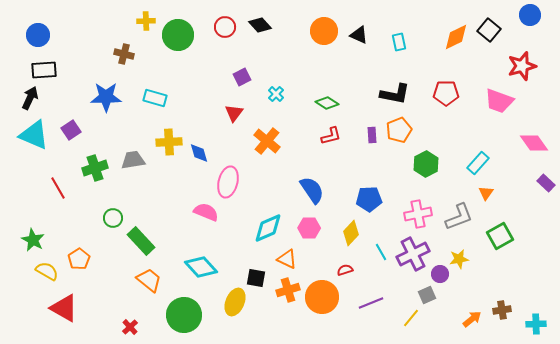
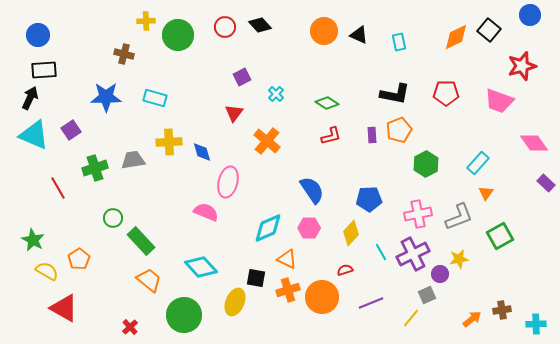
blue diamond at (199, 153): moved 3 px right, 1 px up
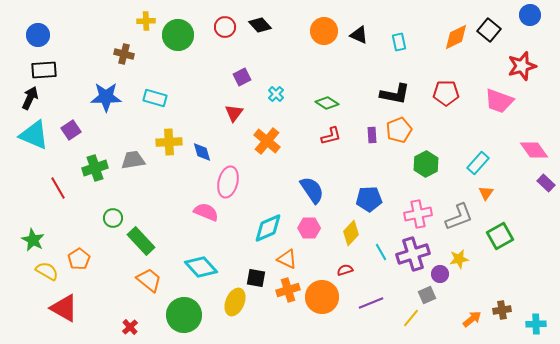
pink diamond at (534, 143): moved 7 px down
purple cross at (413, 254): rotated 8 degrees clockwise
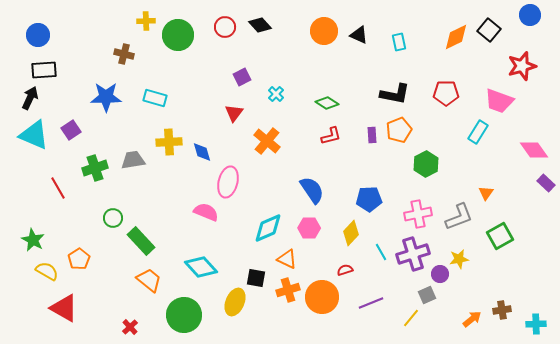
cyan rectangle at (478, 163): moved 31 px up; rotated 10 degrees counterclockwise
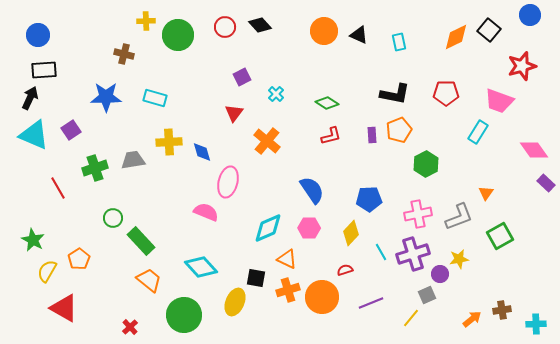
yellow semicircle at (47, 271): rotated 90 degrees counterclockwise
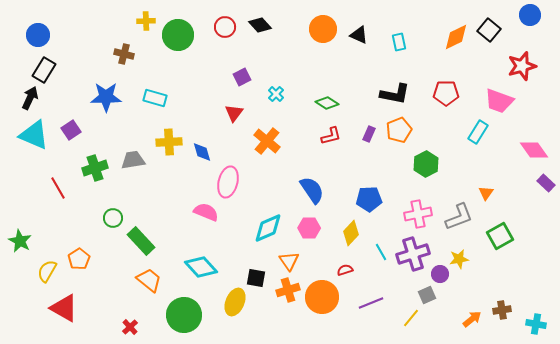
orange circle at (324, 31): moved 1 px left, 2 px up
black rectangle at (44, 70): rotated 55 degrees counterclockwise
purple rectangle at (372, 135): moved 3 px left, 1 px up; rotated 28 degrees clockwise
green star at (33, 240): moved 13 px left, 1 px down
orange triangle at (287, 259): moved 2 px right, 2 px down; rotated 30 degrees clockwise
cyan cross at (536, 324): rotated 12 degrees clockwise
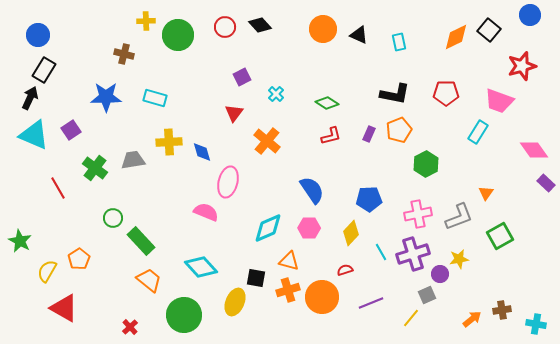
green cross at (95, 168): rotated 35 degrees counterclockwise
orange triangle at (289, 261): rotated 40 degrees counterclockwise
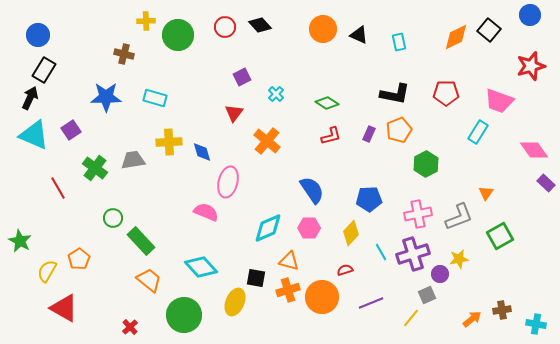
red star at (522, 66): moved 9 px right
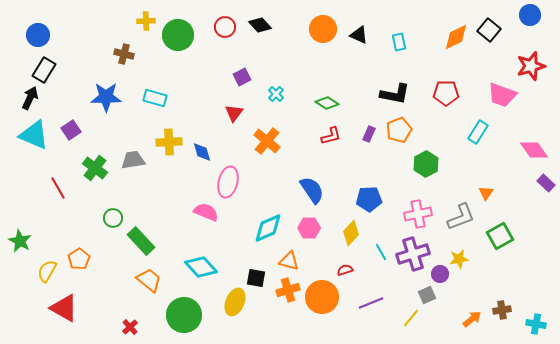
pink trapezoid at (499, 101): moved 3 px right, 6 px up
gray L-shape at (459, 217): moved 2 px right
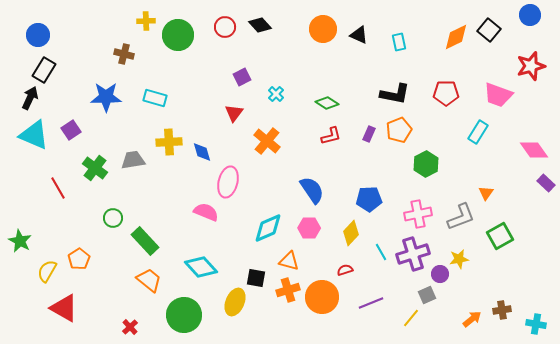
pink trapezoid at (502, 95): moved 4 px left
green rectangle at (141, 241): moved 4 px right
